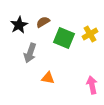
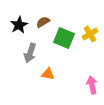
orange triangle: moved 4 px up
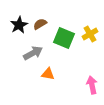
brown semicircle: moved 3 px left, 2 px down
gray arrow: moved 3 px right; rotated 138 degrees counterclockwise
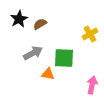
black star: moved 6 px up
green square: moved 20 px down; rotated 20 degrees counterclockwise
pink arrow: rotated 24 degrees clockwise
